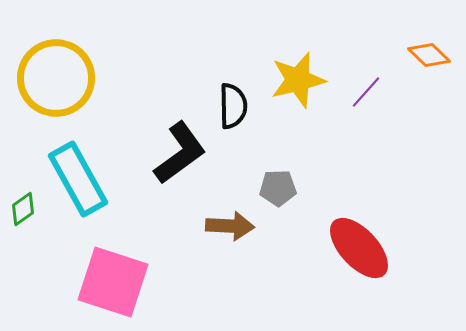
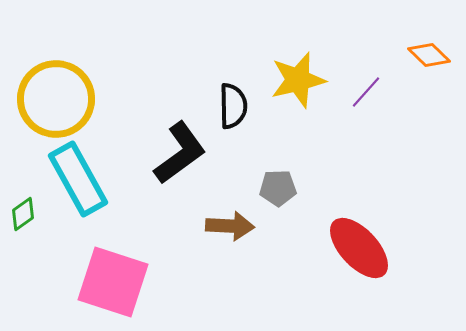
yellow circle: moved 21 px down
green diamond: moved 5 px down
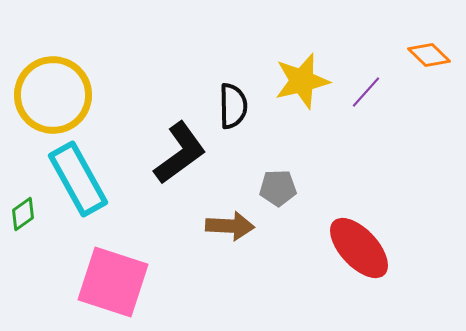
yellow star: moved 4 px right, 1 px down
yellow circle: moved 3 px left, 4 px up
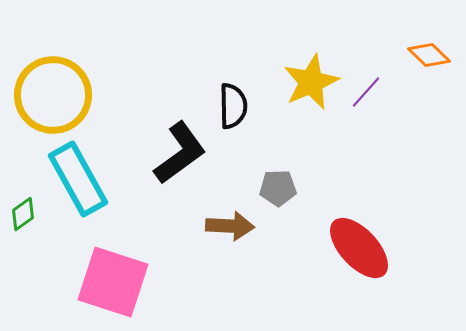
yellow star: moved 9 px right, 1 px down; rotated 10 degrees counterclockwise
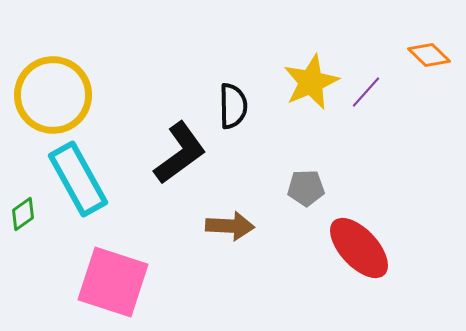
gray pentagon: moved 28 px right
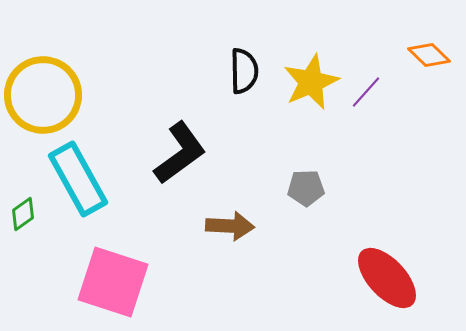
yellow circle: moved 10 px left
black semicircle: moved 11 px right, 35 px up
red ellipse: moved 28 px right, 30 px down
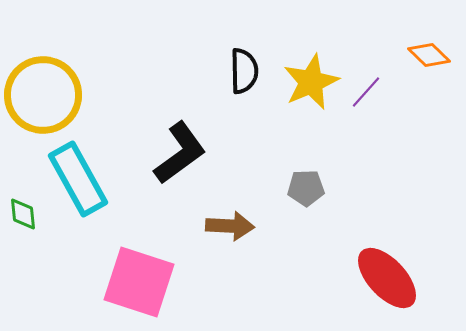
green diamond: rotated 60 degrees counterclockwise
pink square: moved 26 px right
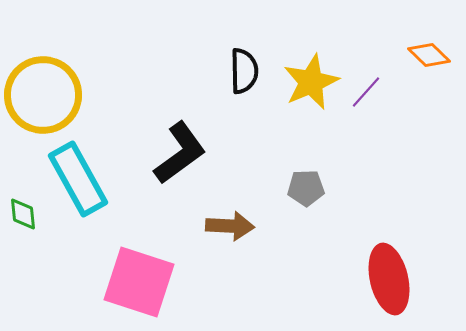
red ellipse: moved 2 px right, 1 px down; rotated 30 degrees clockwise
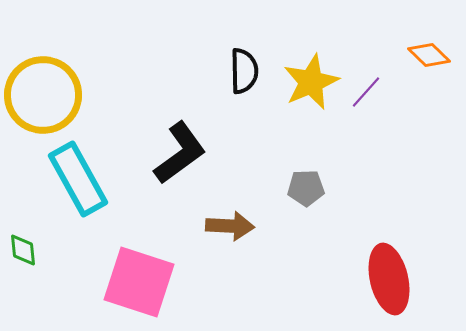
green diamond: moved 36 px down
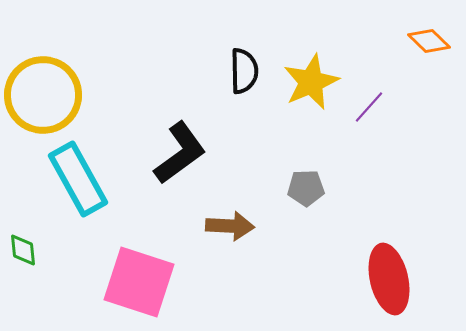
orange diamond: moved 14 px up
purple line: moved 3 px right, 15 px down
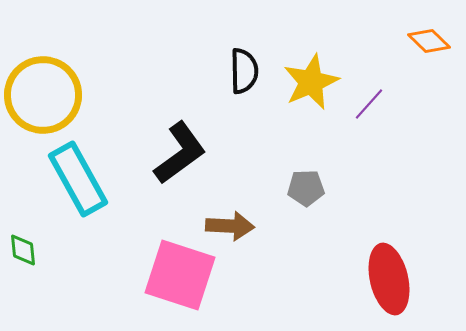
purple line: moved 3 px up
pink square: moved 41 px right, 7 px up
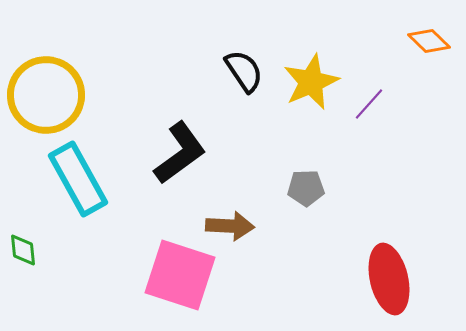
black semicircle: rotated 33 degrees counterclockwise
yellow circle: moved 3 px right
